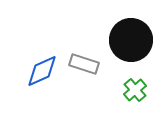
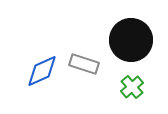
green cross: moved 3 px left, 3 px up
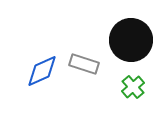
green cross: moved 1 px right
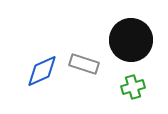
green cross: rotated 25 degrees clockwise
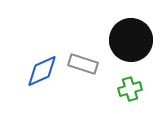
gray rectangle: moved 1 px left
green cross: moved 3 px left, 2 px down
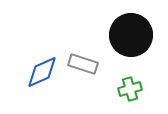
black circle: moved 5 px up
blue diamond: moved 1 px down
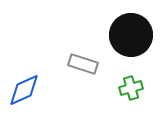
blue diamond: moved 18 px left, 18 px down
green cross: moved 1 px right, 1 px up
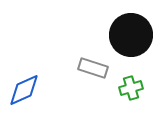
gray rectangle: moved 10 px right, 4 px down
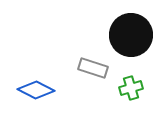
blue diamond: moved 12 px right; rotated 51 degrees clockwise
